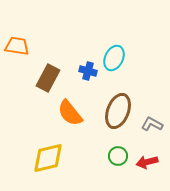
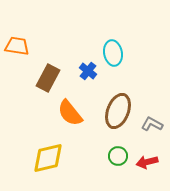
cyan ellipse: moved 1 px left, 5 px up; rotated 35 degrees counterclockwise
blue cross: rotated 24 degrees clockwise
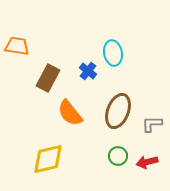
gray L-shape: rotated 30 degrees counterclockwise
yellow diamond: moved 1 px down
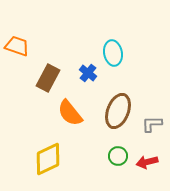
orange trapezoid: rotated 10 degrees clockwise
blue cross: moved 2 px down
yellow diamond: rotated 12 degrees counterclockwise
